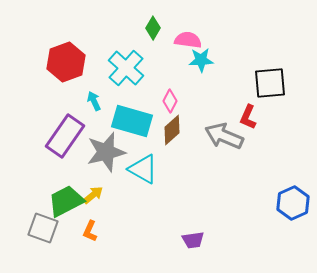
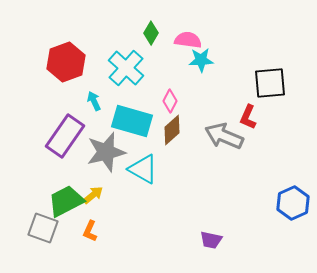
green diamond: moved 2 px left, 5 px down
purple trapezoid: moved 18 px right; rotated 20 degrees clockwise
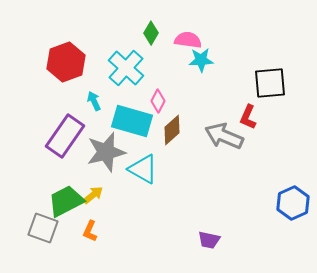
pink diamond: moved 12 px left
purple trapezoid: moved 2 px left
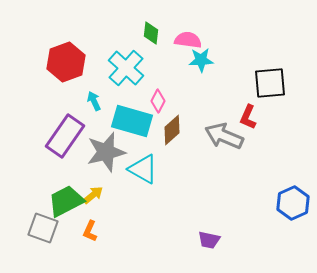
green diamond: rotated 25 degrees counterclockwise
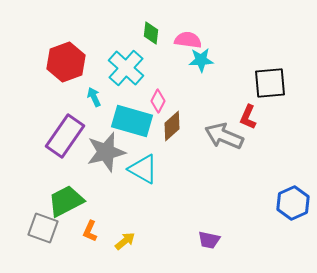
cyan arrow: moved 4 px up
brown diamond: moved 4 px up
yellow arrow: moved 32 px right, 46 px down
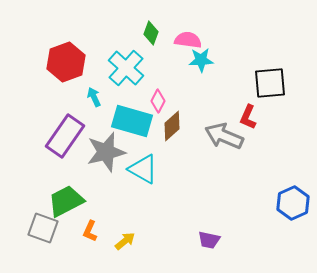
green diamond: rotated 15 degrees clockwise
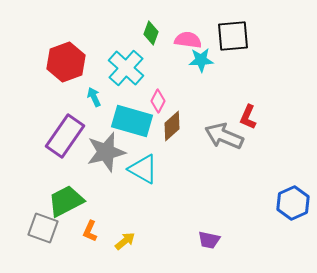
black square: moved 37 px left, 47 px up
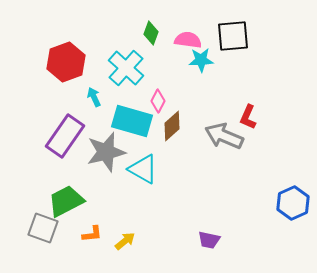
orange L-shape: moved 2 px right, 3 px down; rotated 120 degrees counterclockwise
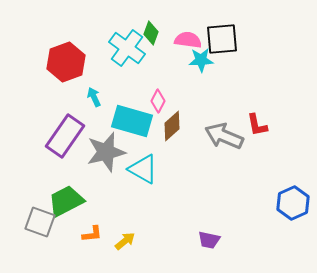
black square: moved 11 px left, 3 px down
cyan cross: moved 1 px right, 20 px up; rotated 6 degrees counterclockwise
red L-shape: moved 9 px right, 8 px down; rotated 35 degrees counterclockwise
gray square: moved 3 px left, 6 px up
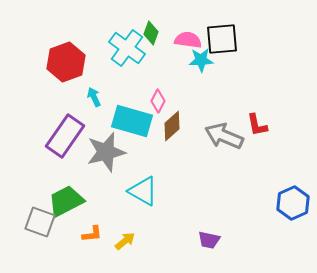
cyan triangle: moved 22 px down
